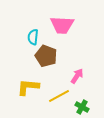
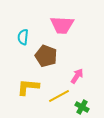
cyan semicircle: moved 10 px left
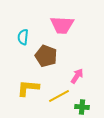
yellow L-shape: moved 1 px down
green cross: rotated 24 degrees counterclockwise
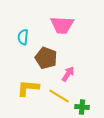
brown pentagon: moved 2 px down
pink arrow: moved 9 px left, 2 px up
yellow line: rotated 60 degrees clockwise
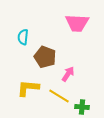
pink trapezoid: moved 15 px right, 2 px up
brown pentagon: moved 1 px left, 1 px up
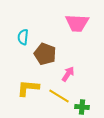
brown pentagon: moved 3 px up
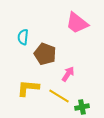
pink trapezoid: rotated 35 degrees clockwise
green cross: rotated 16 degrees counterclockwise
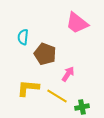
yellow line: moved 2 px left
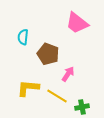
brown pentagon: moved 3 px right
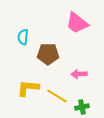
brown pentagon: rotated 20 degrees counterclockwise
pink arrow: moved 11 px right; rotated 126 degrees counterclockwise
